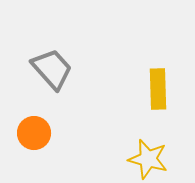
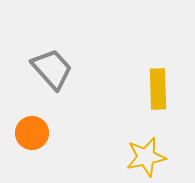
orange circle: moved 2 px left
yellow star: moved 2 px left, 2 px up; rotated 27 degrees counterclockwise
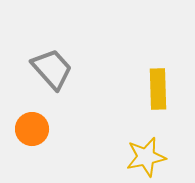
orange circle: moved 4 px up
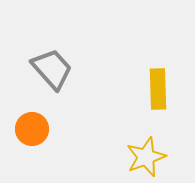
yellow star: rotated 9 degrees counterclockwise
